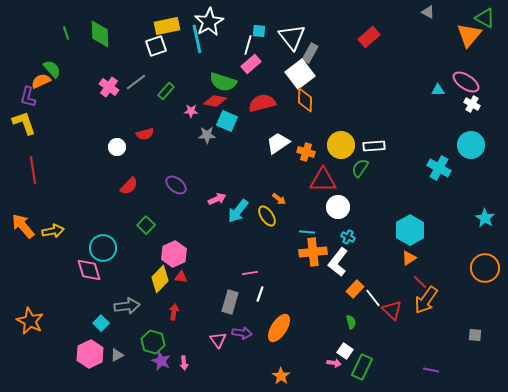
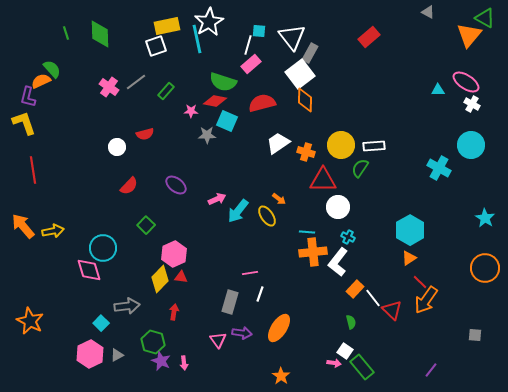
green rectangle at (362, 367): rotated 65 degrees counterclockwise
purple line at (431, 370): rotated 63 degrees counterclockwise
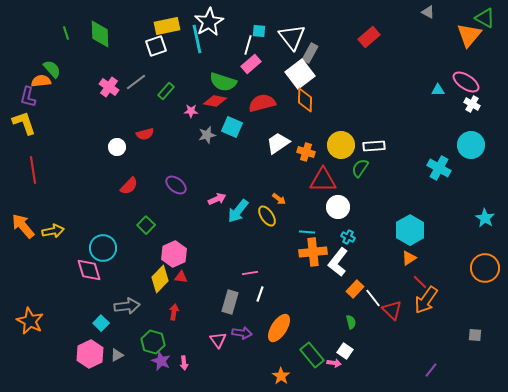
orange semicircle at (41, 81): rotated 18 degrees clockwise
cyan square at (227, 121): moved 5 px right, 6 px down
gray star at (207, 135): rotated 12 degrees counterclockwise
green rectangle at (362, 367): moved 50 px left, 12 px up
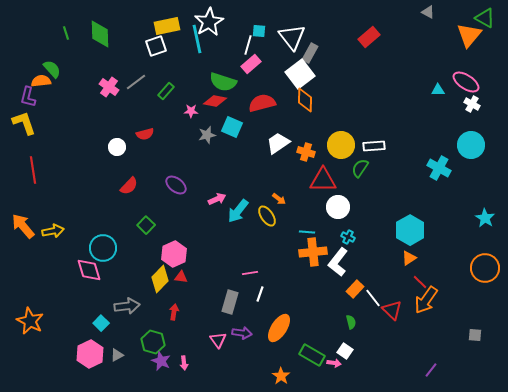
green rectangle at (312, 355): rotated 20 degrees counterclockwise
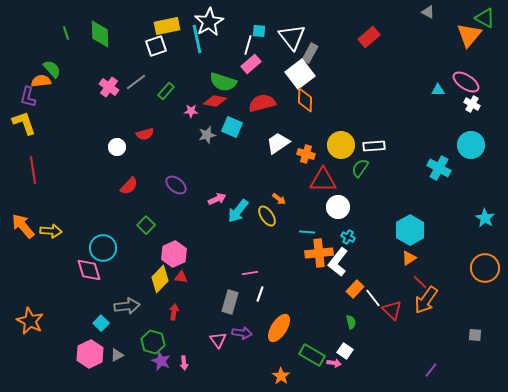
orange cross at (306, 152): moved 2 px down
yellow arrow at (53, 231): moved 2 px left; rotated 15 degrees clockwise
orange cross at (313, 252): moved 6 px right, 1 px down
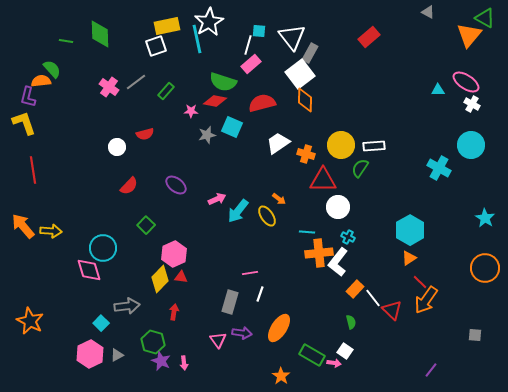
green line at (66, 33): moved 8 px down; rotated 64 degrees counterclockwise
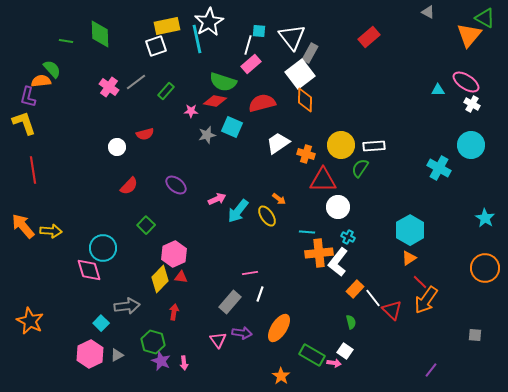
gray rectangle at (230, 302): rotated 25 degrees clockwise
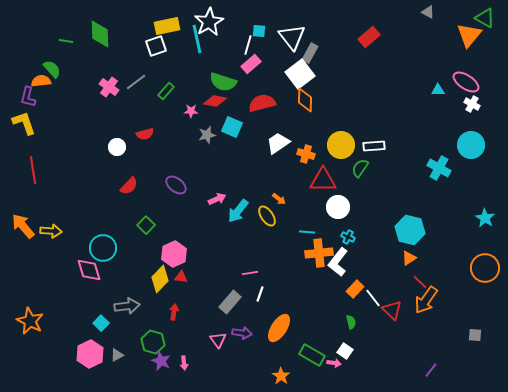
cyan hexagon at (410, 230): rotated 16 degrees counterclockwise
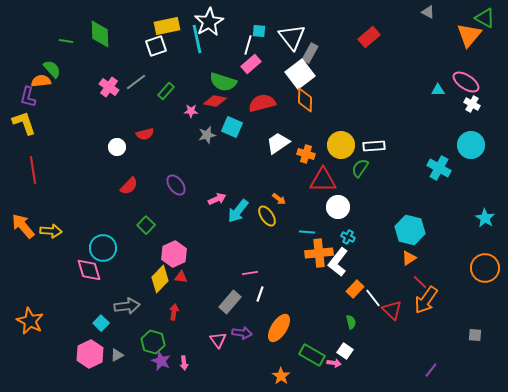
purple ellipse at (176, 185): rotated 15 degrees clockwise
